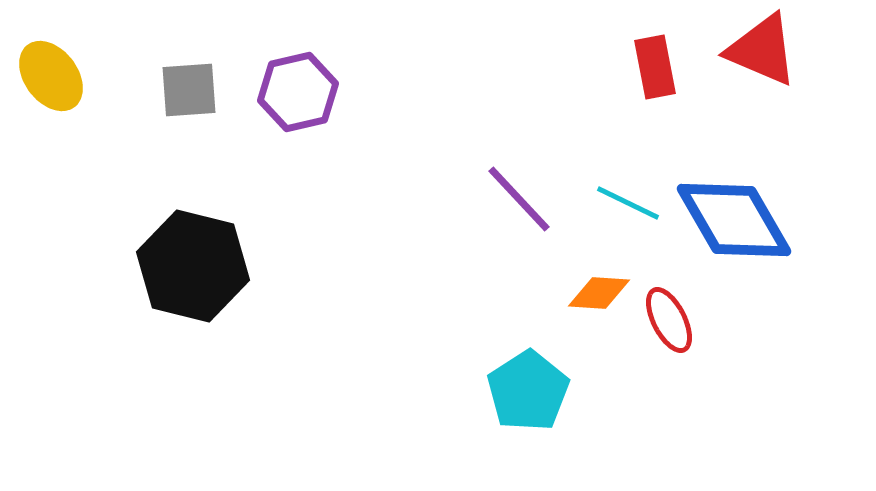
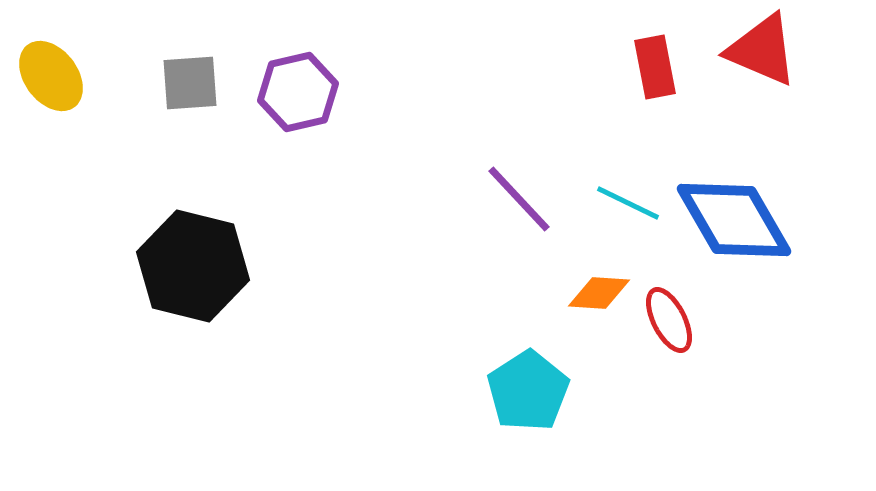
gray square: moved 1 px right, 7 px up
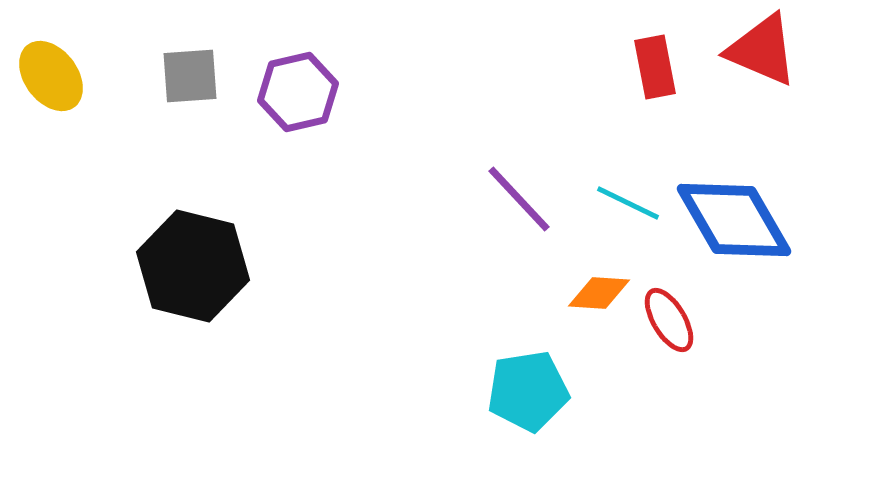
gray square: moved 7 px up
red ellipse: rotated 4 degrees counterclockwise
cyan pentagon: rotated 24 degrees clockwise
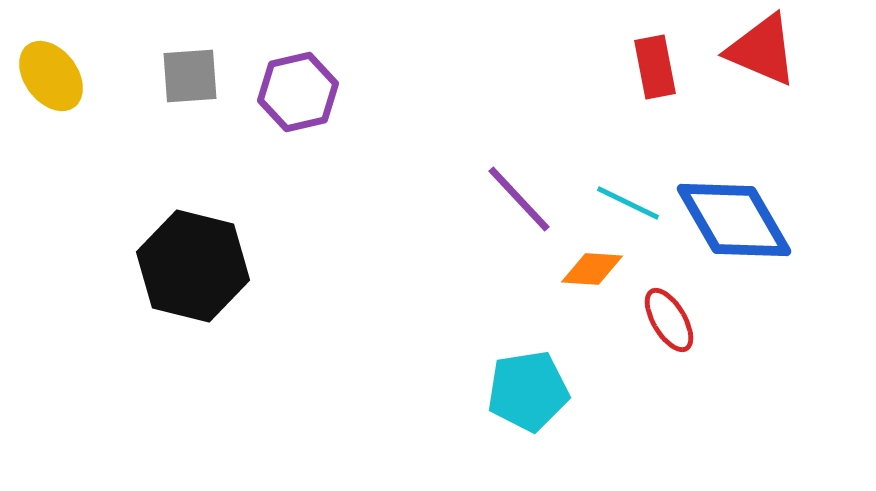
orange diamond: moved 7 px left, 24 px up
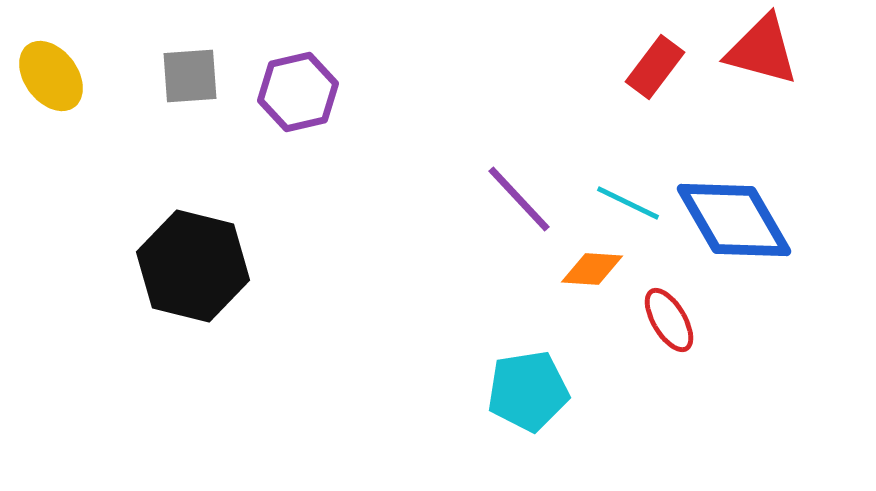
red triangle: rotated 8 degrees counterclockwise
red rectangle: rotated 48 degrees clockwise
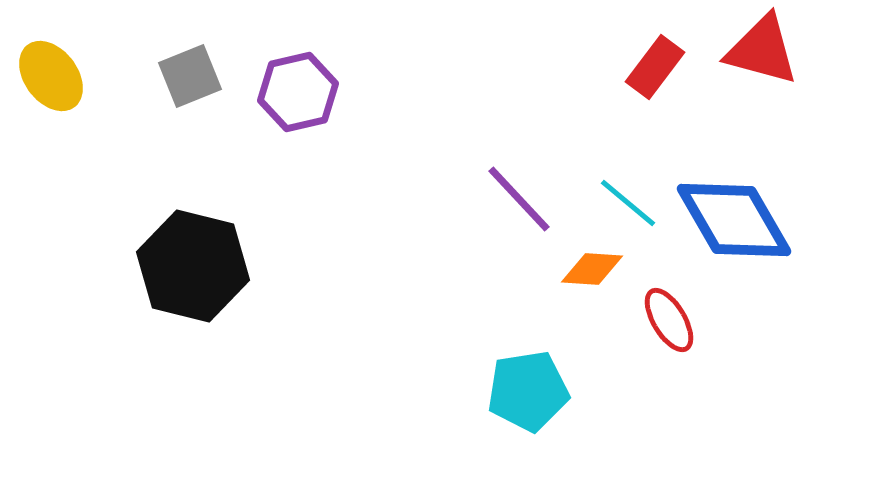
gray square: rotated 18 degrees counterclockwise
cyan line: rotated 14 degrees clockwise
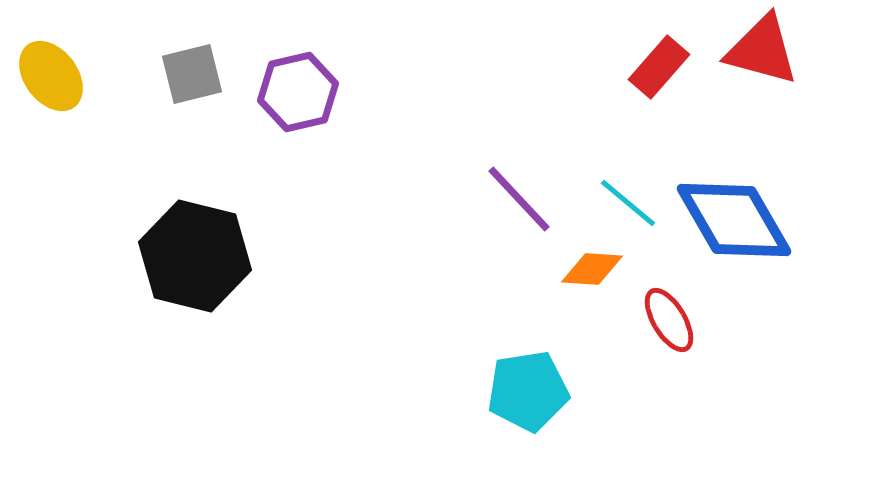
red rectangle: moved 4 px right; rotated 4 degrees clockwise
gray square: moved 2 px right, 2 px up; rotated 8 degrees clockwise
black hexagon: moved 2 px right, 10 px up
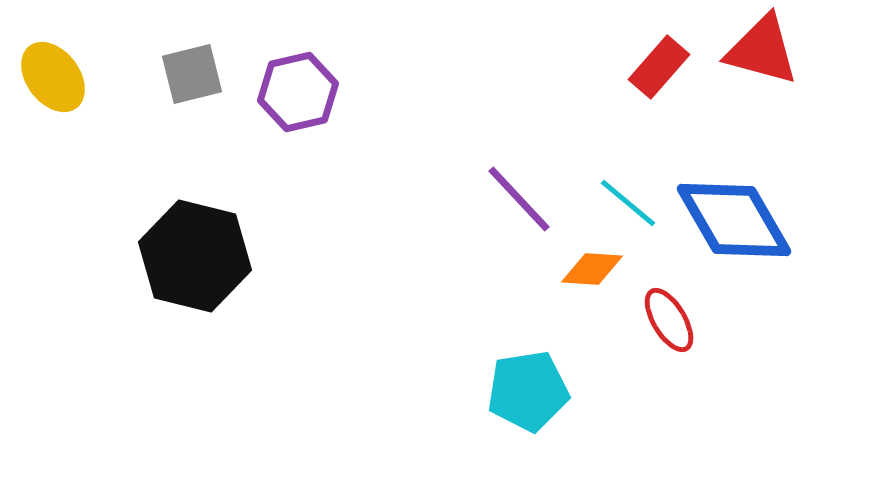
yellow ellipse: moved 2 px right, 1 px down
